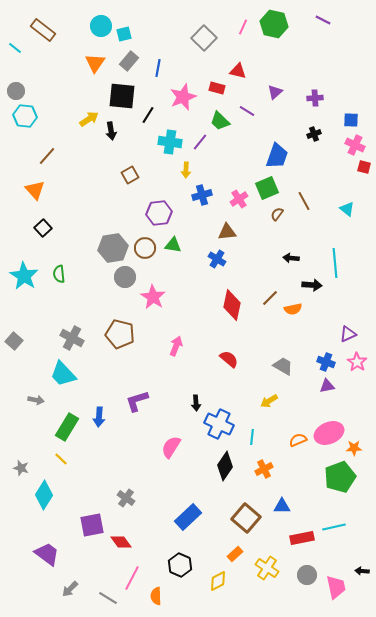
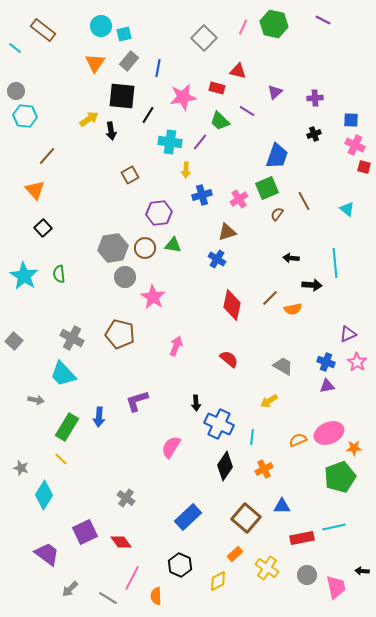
pink star at (183, 97): rotated 12 degrees clockwise
brown triangle at (227, 232): rotated 12 degrees counterclockwise
purple square at (92, 525): moved 7 px left, 7 px down; rotated 15 degrees counterclockwise
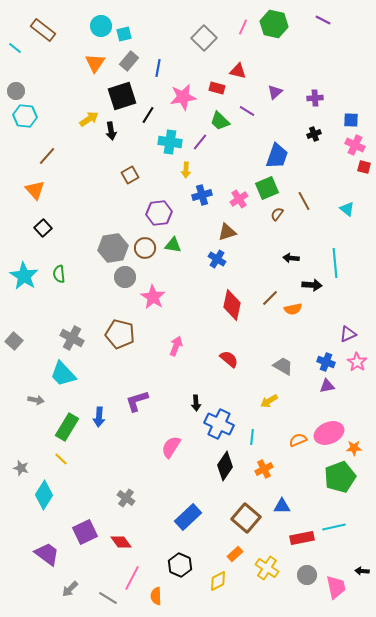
black square at (122, 96): rotated 24 degrees counterclockwise
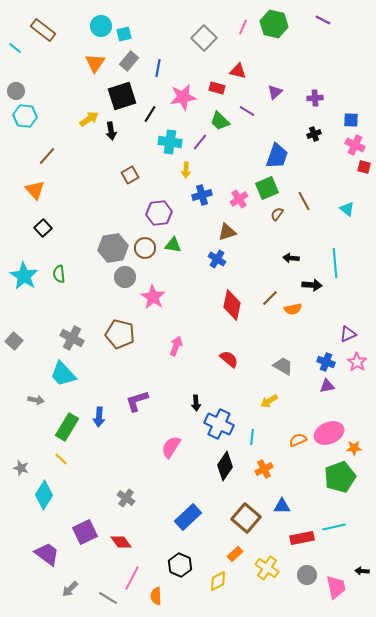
black line at (148, 115): moved 2 px right, 1 px up
